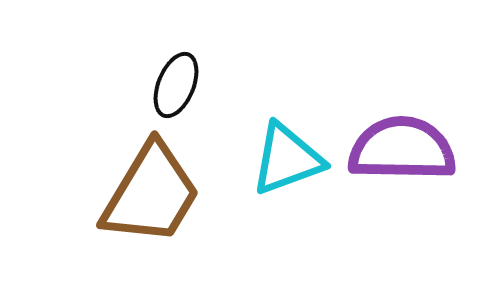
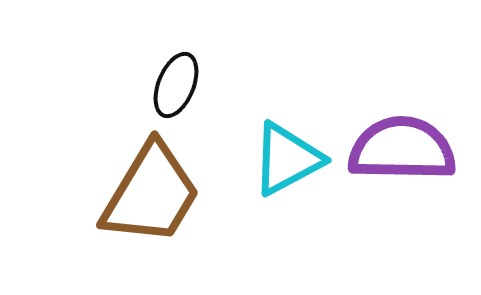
cyan triangle: rotated 8 degrees counterclockwise
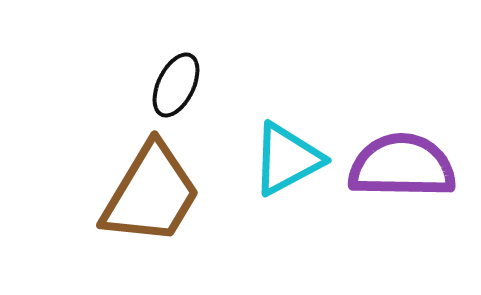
black ellipse: rotated 4 degrees clockwise
purple semicircle: moved 17 px down
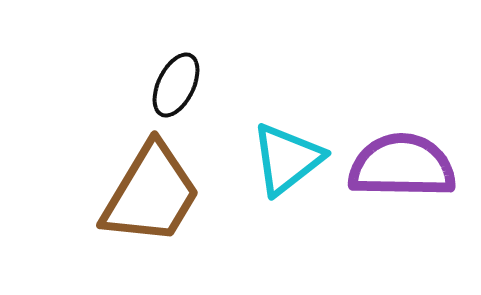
cyan triangle: rotated 10 degrees counterclockwise
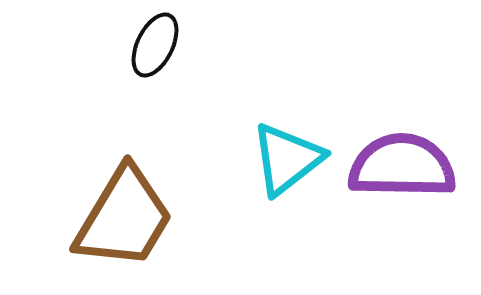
black ellipse: moved 21 px left, 40 px up
brown trapezoid: moved 27 px left, 24 px down
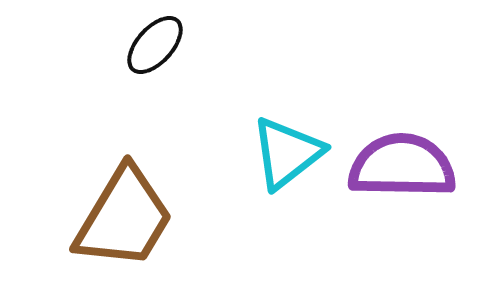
black ellipse: rotated 16 degrees clockwise
cyan triangle: moved 6 px up
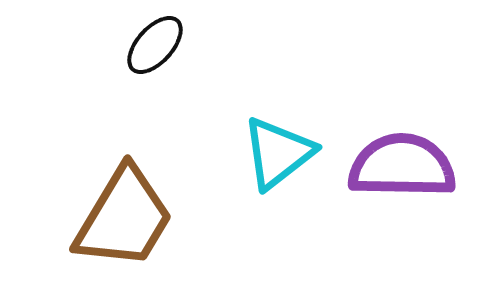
cyan triangle: moved 9 px left
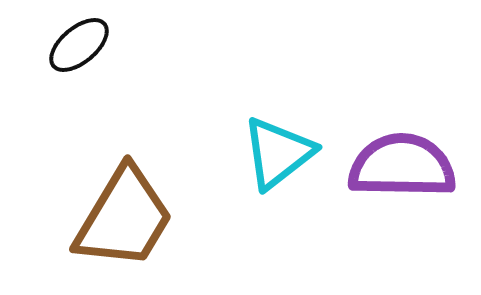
black ellipse: moved 76 px left; rotated 8 degrees clockwise
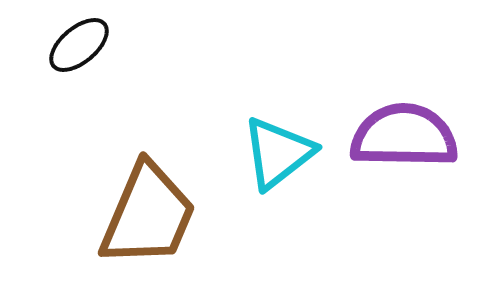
purple semicircle: moved 2 px right, 30 px up
brown trapezoid: moved 24 px right, 3 px up; rotated 8 degrees counterclockwise
